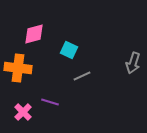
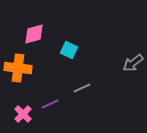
gray arrow: rotated 35 degrees clockwise
gray line: moved 12 px down
purple line: moved 2 px down; rotated 42 degrees counterclockwise
pink cross: moved 2 px down
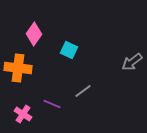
pink diamond: rotated 40 degrees counterclockwise
gray arrow: moved 1 px left, 1 px up
gray line: moved 1 px right, 3 px down; rotated 12 degrees counterclockwise
purple line: moved 2 px right; rotated 48 degrees clockwise
pink cross: rotated 12 degrees counterclockwise
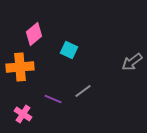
pink diamond: rotated 15 degrees clockwise
orange cross: moved 2 px right, 1 px up; rotated 12 degrees counterclockwise
purple line: moved 1 px right, 5 px up
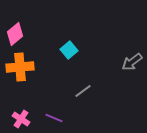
pink diamond: moved 19 px left
cyan square: rotated 24 degrees clockwise
purple line: moved 1 px right, 19 px down
pink cross: moved 2 px left, 5 px down
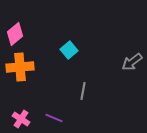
gray line: rotated 42 degrees counterclockwise
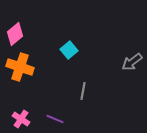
orange cross: rotated 24 degrees clockwise
purple line: moved 1 px right, 1 px down
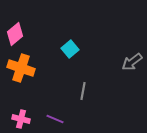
cyan square: moved 1 px right, 1 px up
orange cross: moved 1 px right, 1 px down
pink cross: rotated 18 degrees counterclockwise
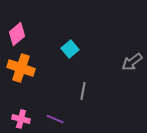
pink diamond: moved 2 px right
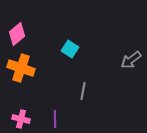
cyan square: rotated 18 degrees counterclockwise
gray arrow: moved 1 px left, 2 px up
purple line: rotated 66 degrees clockwise
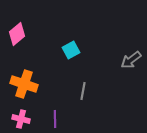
cyan square: moved 1 px right, 1 px down; rotated 30 degrees clockwise
orange cross: moved 3 px right, 16 px down
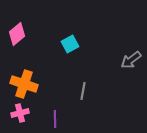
cyan square: moved 1 px left, 6 px up
pink cross: moved 1 px left, 6 px up; rotated 30 degrees counterclockwise
